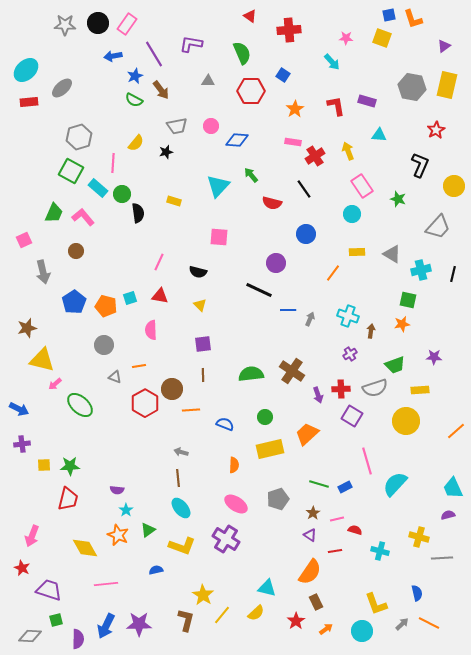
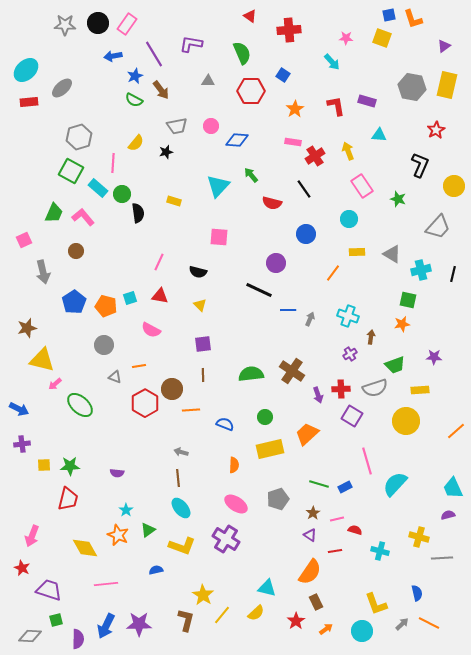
cyan circle at (352, 214): moved 3 px left, 5 px down
pink semicircle at (151, 330): rotated 60 degrees counterclockwise
brown arrow at (371, 331): moved 6 px down
purple semicircle at (117, 490): moved 17 px up
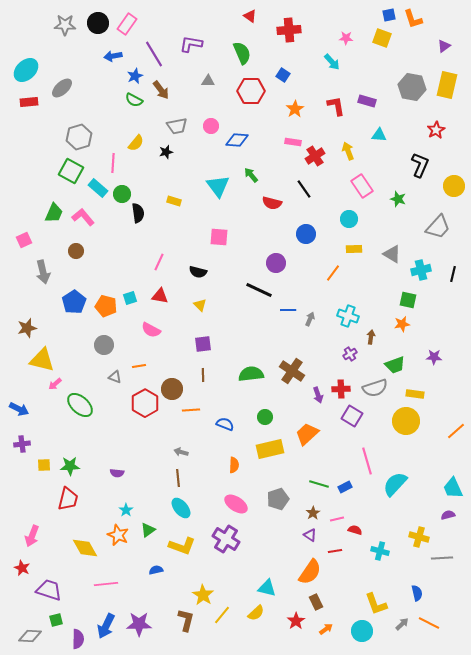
cyan triangle at (218, 186): rotated 20 degrees counterclockwise
yellow rectangle at (357, 252): moved 3 px left, 3 px up
yellow rectangle at (420, 390): moved 5 px left, 4 px down; rotated 12 degrees clockwise
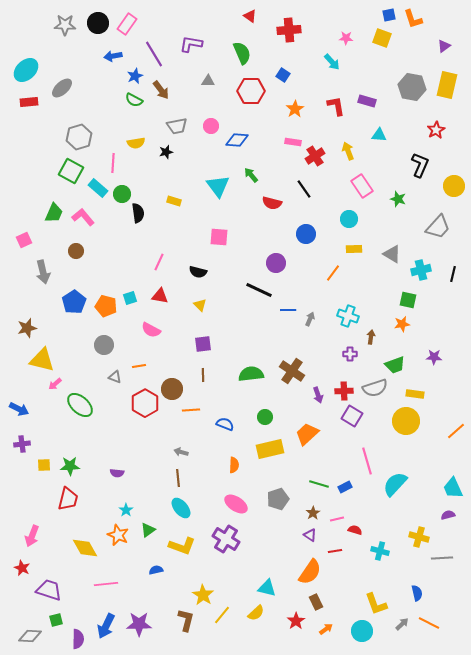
yellow semicircle at (136, 143): rotated 42 degrees clockwise
purple cross at (350, 354): rotated 32 degrees clockwise
red cross at (341, 389): moved 3 px right, 2 px down
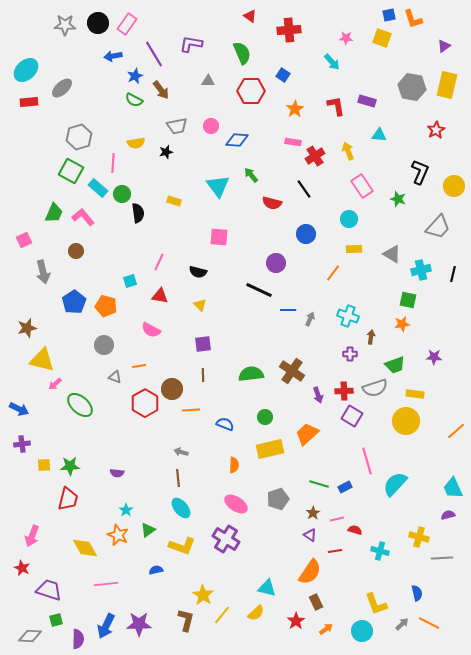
black L-shape at (420, 165): moved 7 px down
cyan square at (130, 298): moved 17 px up
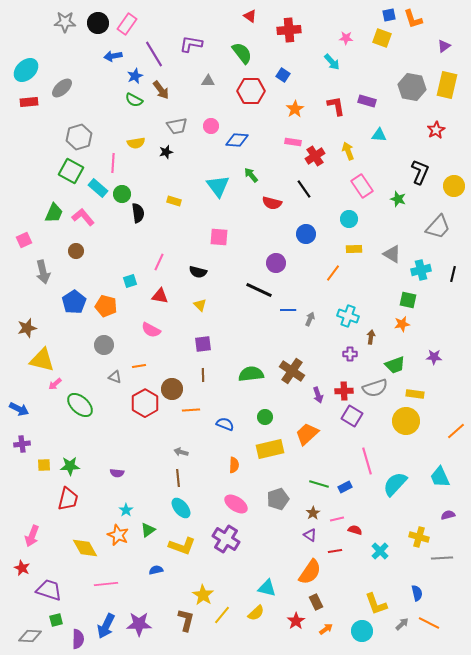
gray star at (65, 25): moved 3 px up
green semicircle at (242, 53): rotated 15 degrees counterclockwise
cyan trapezoid at (453, 488): moved 13 px left, 11 px up
cyan cross at (380, 551): rotated 30 degrees clockwise
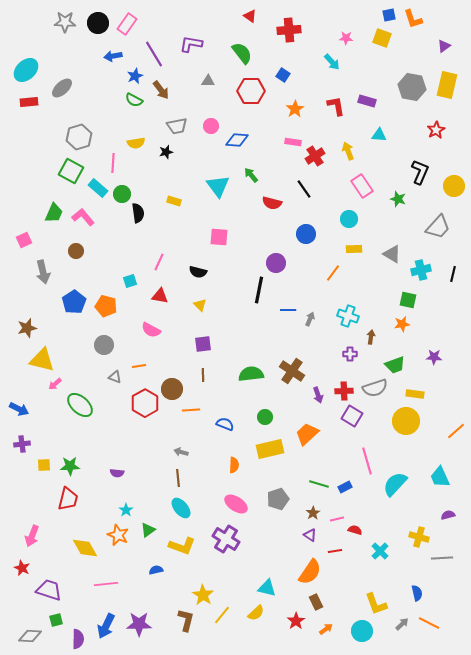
black line at (259, 290): rotated 76 degrees clockwise
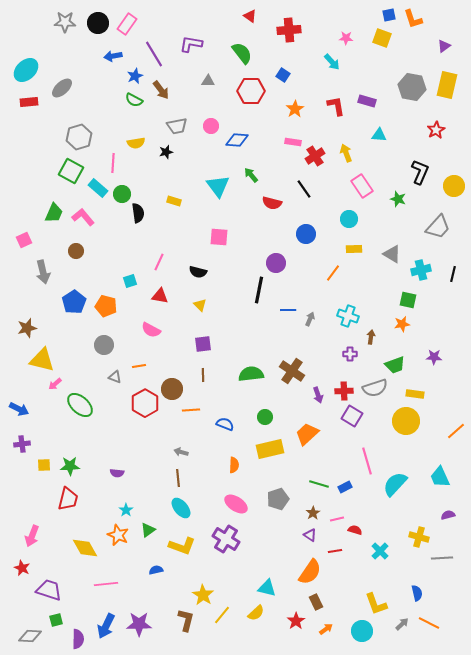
yellow arrow at (348, 151): moved 2 px left, 2 px down
